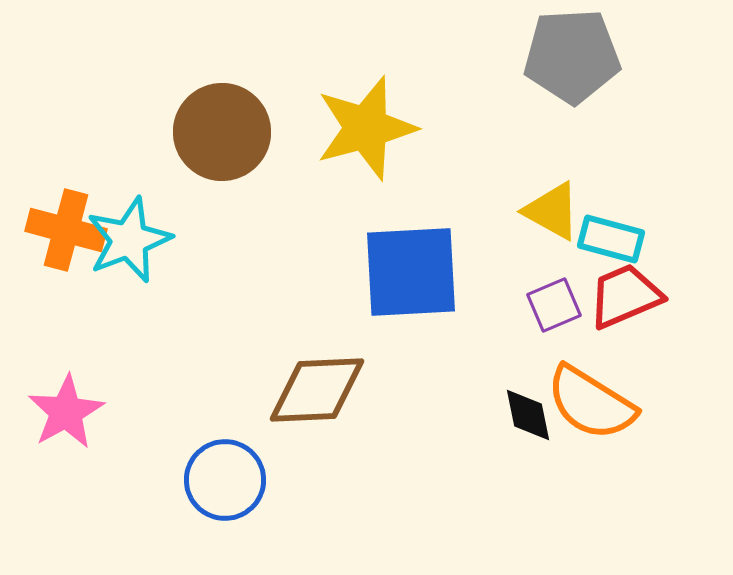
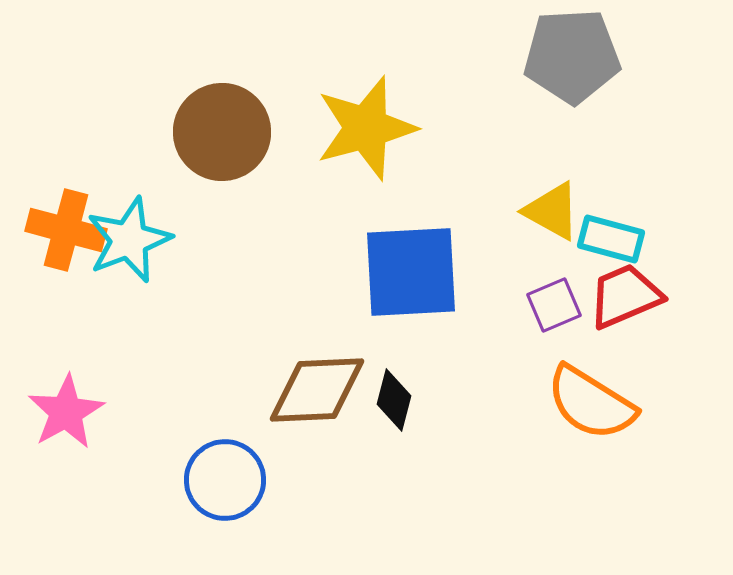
black diamond: moved 134 px left, 15 px up; rotated 26 degrees clockwise
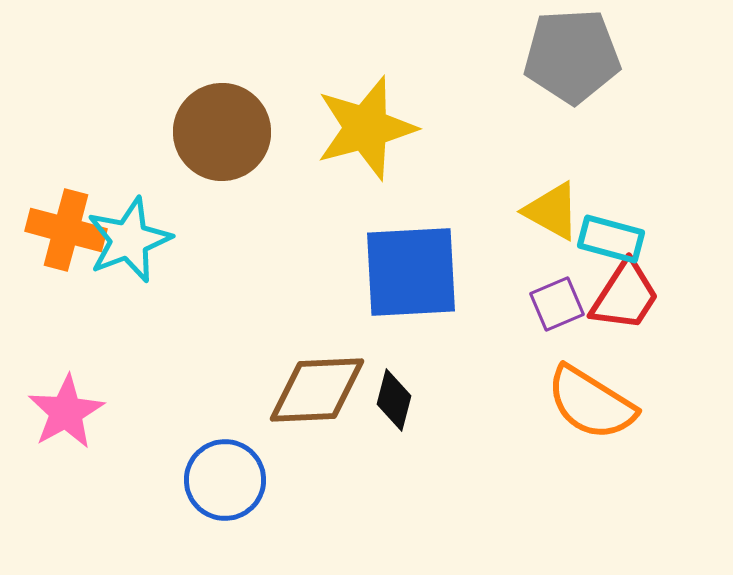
red trapezoid: rotated 146 degrees clockwise
purple square: moved 3 px right, 1 px up
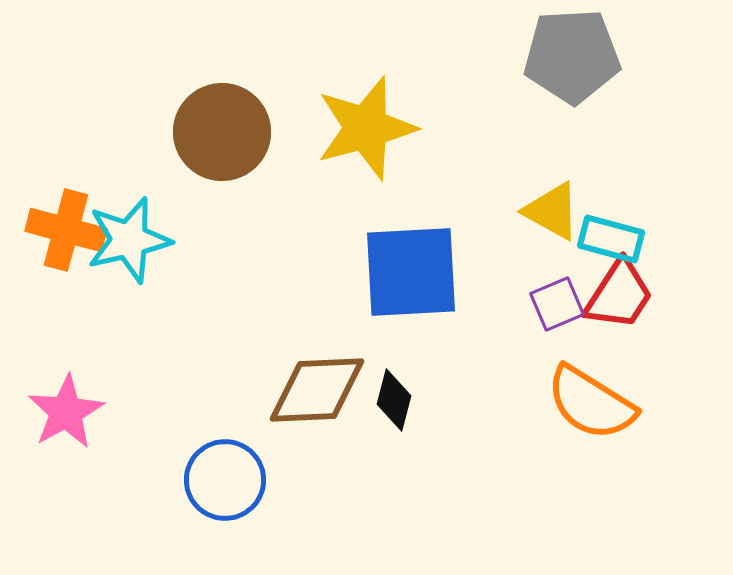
cyan star: rotated 8 degrees clockwise
red trapezoid: moved 6 px left, 1 px up
